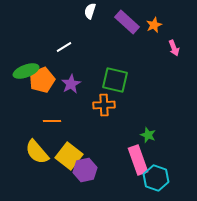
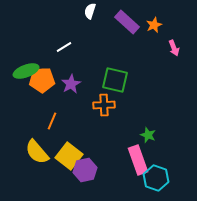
orange pentagon: rotated 20 degrees clockwise
orange line: rotated 66 degrees counterclockwise
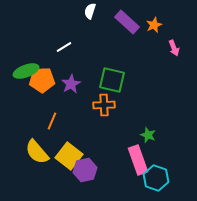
green square: moved 3 px left
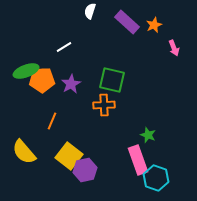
yellow semicircle: moved 13 px left
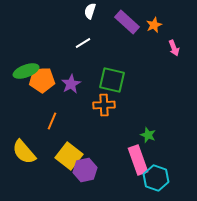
white line: moved 19 px right, 4 px up
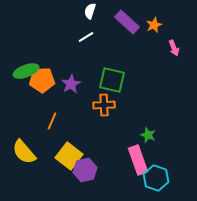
white line: moved 3 px right, 6 px up
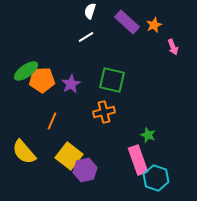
pink arrow: moved 1 px left, 1 px up
green ellipse: rotated 15 degrees counterclockwise
orange cross: moved 7 px down; rotated 10 degrees counterclockwise
